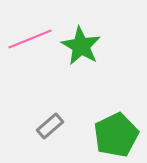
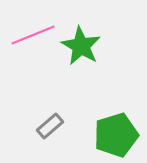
pink line: moved 3 px right, 4 px up
green pentagon: rotated 9 degrees clockwise
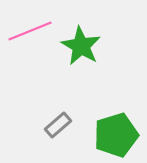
pink line: moved 3 px left, 4 px up
gray rectangle: moved 8 px right, 1 px up
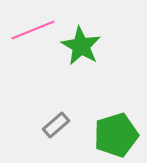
pink line: moved 3 px right, 1 px up
gray rectangle: moved 2 px left
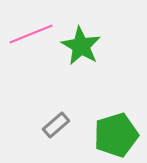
pink line: moved 2 px left, 4 px down
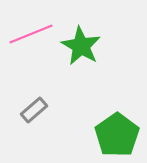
gray rectangle: moved 22 px left, 15 px up
green pentagon: moved 1 px right; rotated 18 degrees counterclockwise
